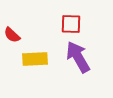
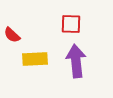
purple arrow: moved 2 px left, 4 px down; rotated 24 degrees clockwise
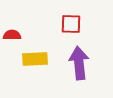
red semicircle: rotated 138 degrees clockwise
purple arrow: moved 3 px right, 2 px down
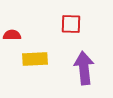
purple arrow: moved 5 px right, 5 px down
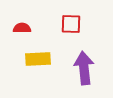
red semicircle: moved 10 px right, 7 px up
yellow rectangle: moved 3 px right
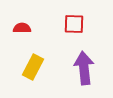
red square: moved 3 px right
yellow rectangle: moved 5 px left, 8 px down; rotated 60 degrees counterclockwise
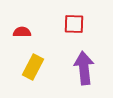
red semicircle: moved 4 px down
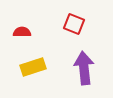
red square: rotated 20 degrees clockwise
yellow rectangle: rotated 45 degrees clockwise
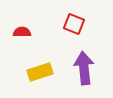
yellow rectangle: moved 7 px right, 5 px down
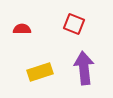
red semicircle: moved 3 px up
